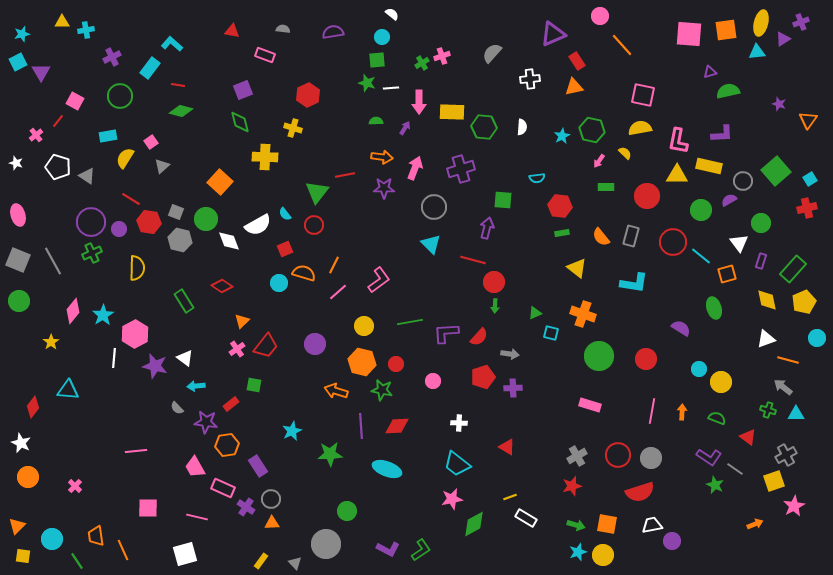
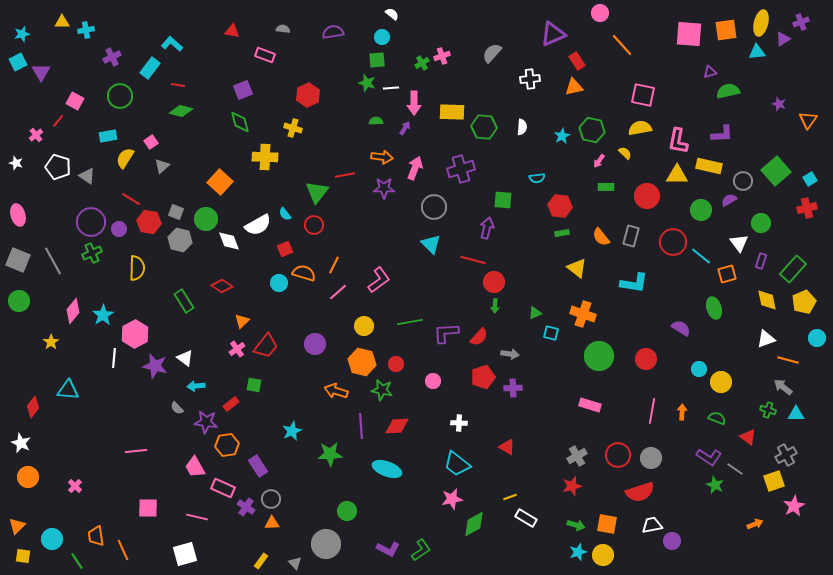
pink circle at (600, 16): moved 3 px up
pink arrow at (419, 102): moved 5 px left, 1 px down
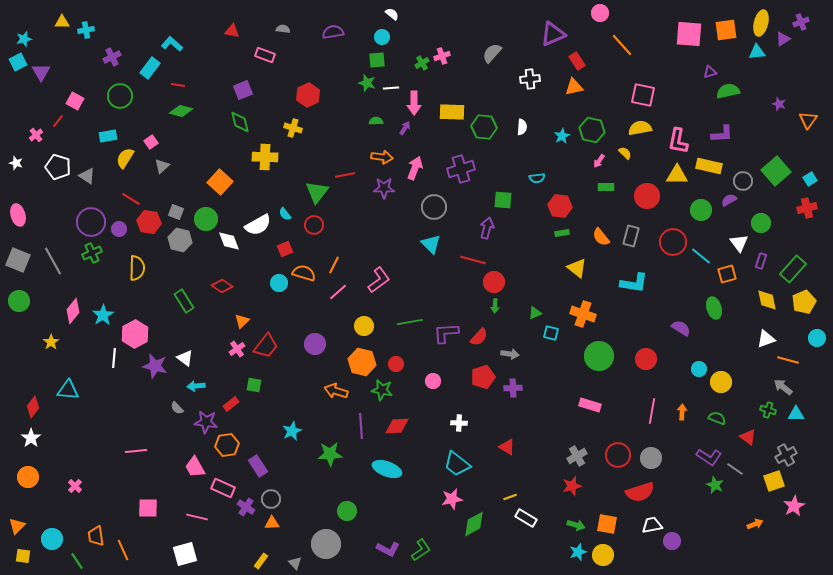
cyan star at (22, 34): moved 2 px right, 5 px down
white star at (21, 443): moved 10 px right, 5 px up; rotated 12 degrees clockwise
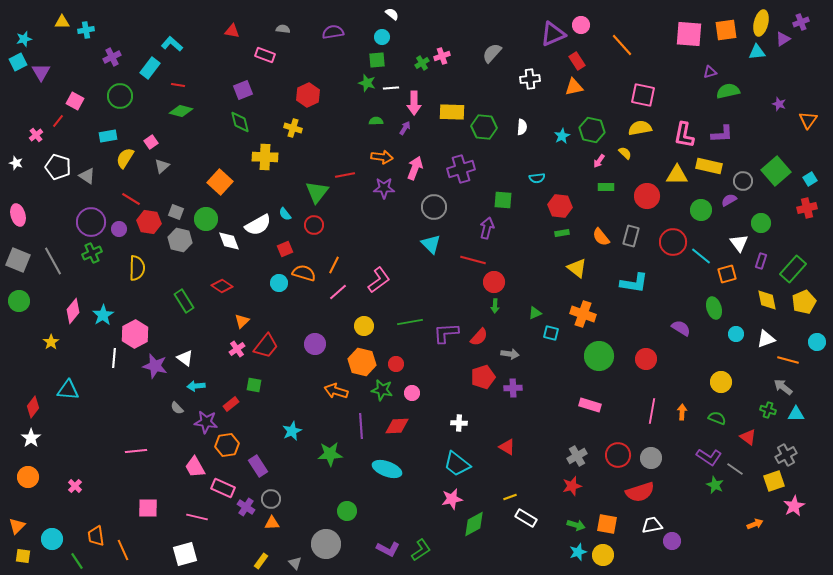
pink circle at (600, 13): moved 19 px left, 12 px down
pink L-shape at (678, 141): moved 6 px right, 6 px up
cyan circle at (817, 338): moved 4 px down
cyan circle at (699, 369): moved 37 px right, 35 px up
pink circle at (433, 381): moved 21 px left, 12 px down
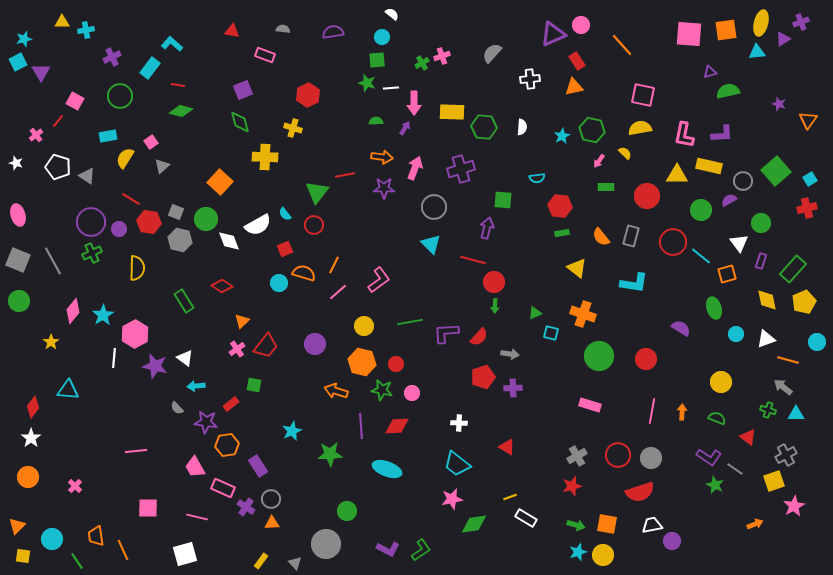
green diamond at (474, 524): rotated 20 degrees clockwise
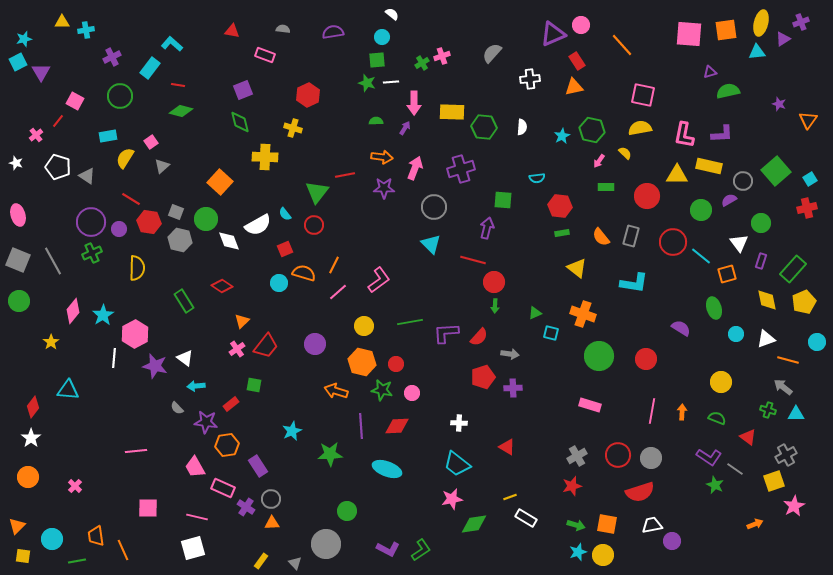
white line at (391, 88): moved 6 px up
white square at (185, 554): moved 8 px right, 6 px up
green line at (77, 561): rotated 66 degrees counterclockwise
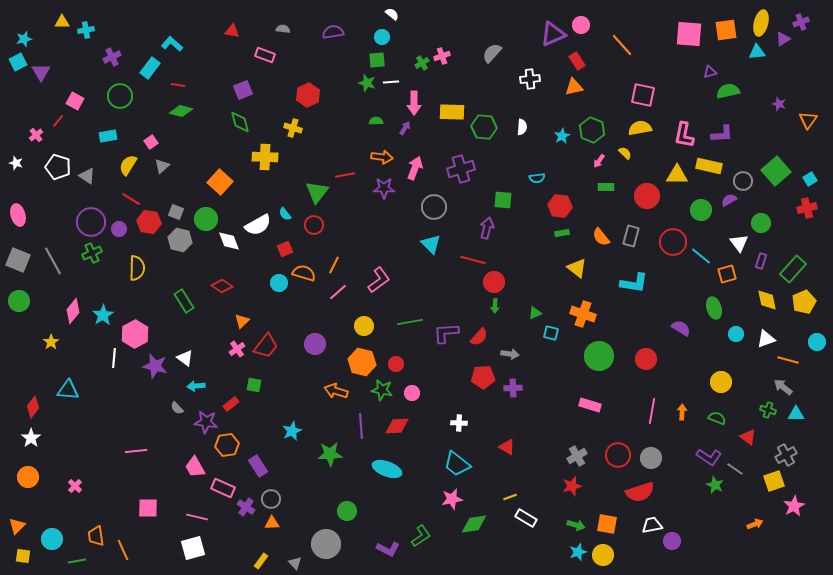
green hexagon at (592, 130): rotated 10 degrees clockwise
yellow semicircle at (125, 158): moved 3 px right, 7 px down
red pentagon at (483, 377): rotated 15 degrees clockwise
green L-shape at (421, 550): moved 14 px up
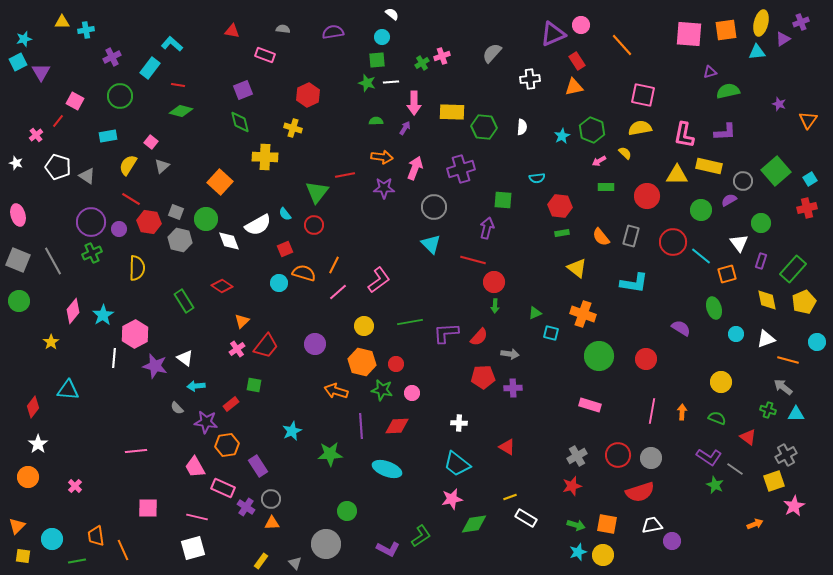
purple L-shape at (722, 134): moved 3 px right, 2 px up
pink square at (151, 142): rotated 16 degrees counterclockwise
pink arrow at (599, 161): rotated 24 degrees clockwise
white star at (31, 438): moved 7 px right, 6 px down
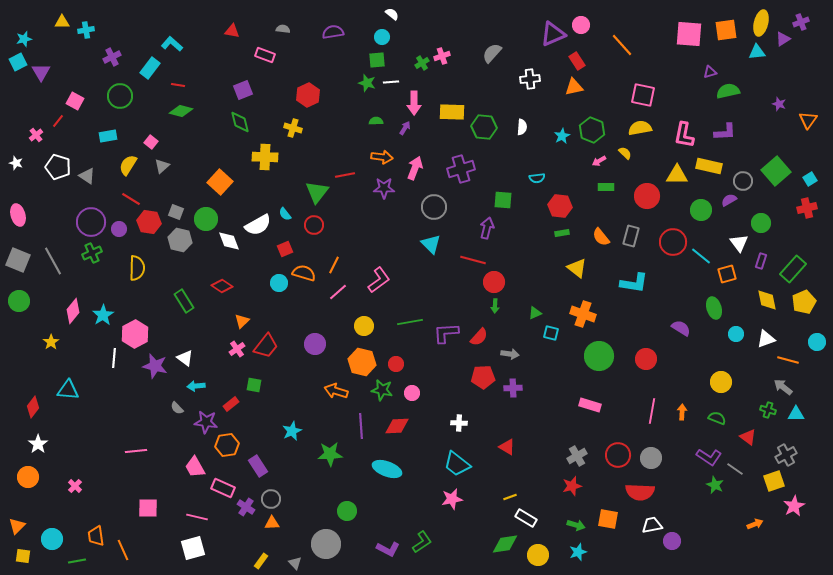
red semicircle at (640, 492): rotated 20 degrees clockwise
green diamond at (474, 524): moved 31 px right, 20 px down
orange square at (607, 524): moved 1 px right, 5 px up
green L-shape at (421, 536): moved 1 px right, 6 px down
yellow circle at (603, 555): moved 65 px left
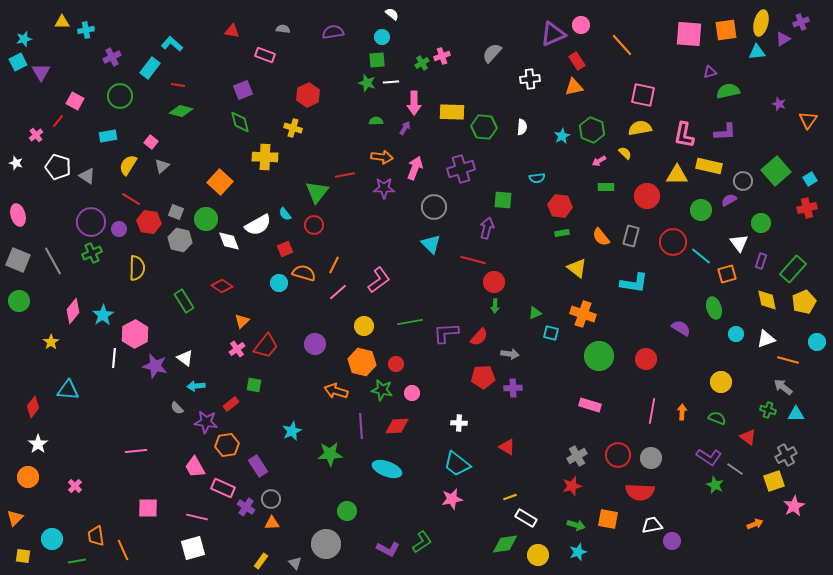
orange triangle at (17, 526): moved 2 px left, 8 px up
